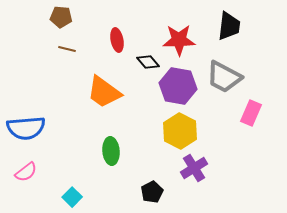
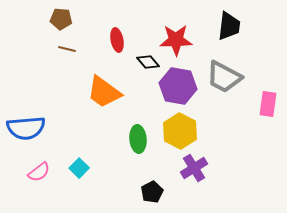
brown pentagon: moved 2 px down
red star: moved 3 px left
pink rectangle: moved 17 px right, 9 px up; rotated 15 degrees counterclockwise
green ellipse: moved 27 px right, 12 px up
pink semicircle: moved 13 px right
cyan square: moved 7 px right, 29 px up
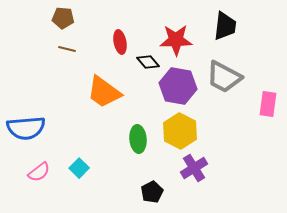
brown pentagon: moved 2 px right, 1 px up
black trapezoid: moved 4 px left
red ellipse: moved 3 px right, 2 px down
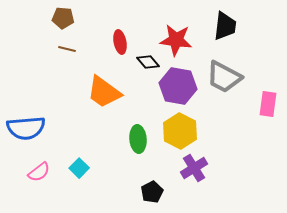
red star: rotated 8 degrees clockwise
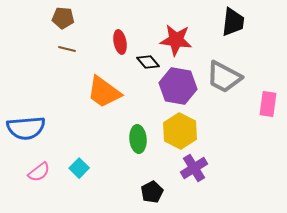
black trapezoid: moved 8 px right, 4 px up
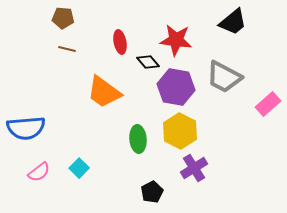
black trapezoid: rotated 44 degrees clockwise
purple hexagon: moved 2 px left, 1 px down
pink rectangle: rotated 40 degrees clockwise
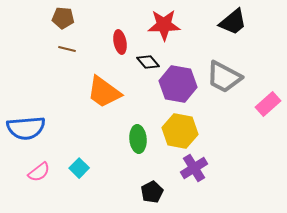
red star: moved 12 px left, 15 px up; rotated 8 degrees counterclockwise
purple hexagon: moved 2 px right, 3 px up
yellow hexagon: rotated 16 degrees counterclockwise
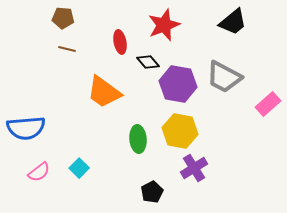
red star: rotated 20 degrees counterclockwise
